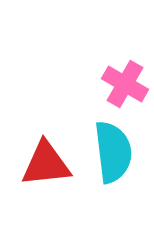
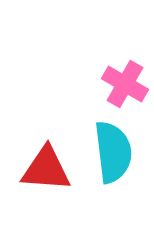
red triangle: moved 5 px down; rotated 10 degrees clockwise
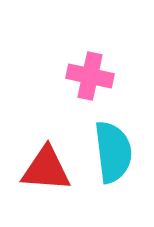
pink cross: moved 35 px left, 8 px up; rotated 18 degrees counterclockwise
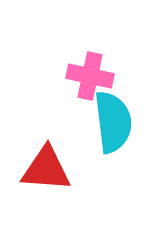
cyan semicircle: moved 30 px up
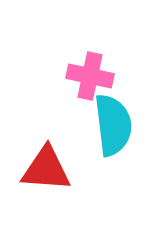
cyan semicircle: moved 3 px down
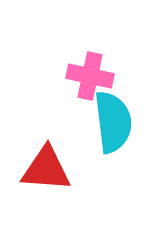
cyan semicircle: moved 3 px up
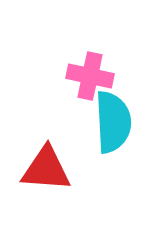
cyan semicircle: rotated 4 degrees clockwise
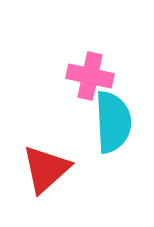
red triangle: rotated 46 degrees counterclockwise
